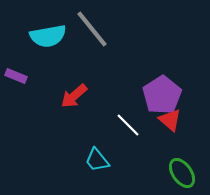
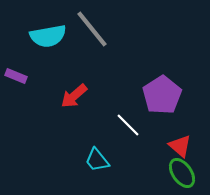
red triangle: moved 10 px right, 26 px down
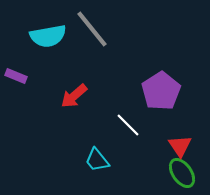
purple pentagon: moved 1 px left, 4 px up
red triangle: rotated 15 degrees clockwise
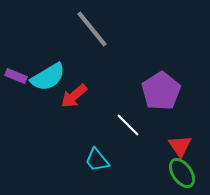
cyan semicircle: moved 41 px down; rotated 21 degrees counterclockwise
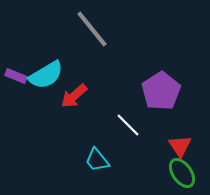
cyan semicircle: moved 2 px left, 2 px up
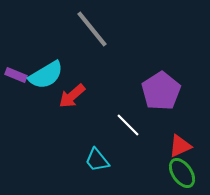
purple rectangle: moved 1 px up
red arrow: moved 2 px left
red triangle: rotated 40 degrees clockwise
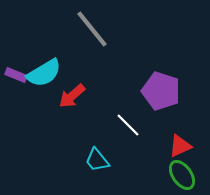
cyan semicircle: moved 2 px left, 2 px up
purple pentagon: rotated 21 degrees counterclockwise
green ellipse: moved 2 px down
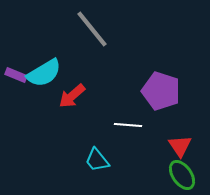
white line: rotated 40 degrees counterclockwise
red triangle: rotated 40 degrees counterclockwise
